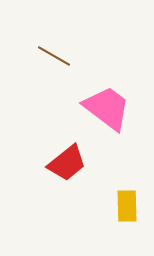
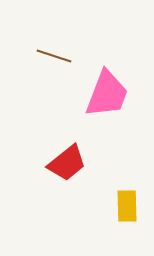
brown line: rotated 12 degrees counterclockwise
pink trapezoid: moved 14 px up; rotated 74 degrees clockwise
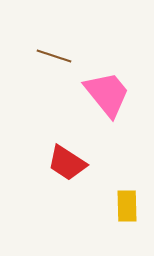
pink trapezoid: rotated 60 degrees counterclockwise
red trapezoid: rotated 72 degrees clockwise
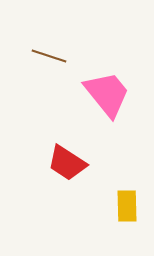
brown line: moved 5 px left
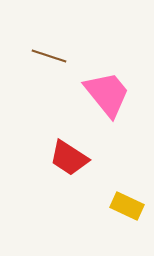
red trapezoid: moved 2 px right, 5 px up
yellow rectangle: rotated 64 degrees counterclockwise
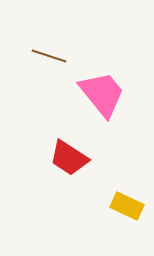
pink trapezoid: moved 5 px left
